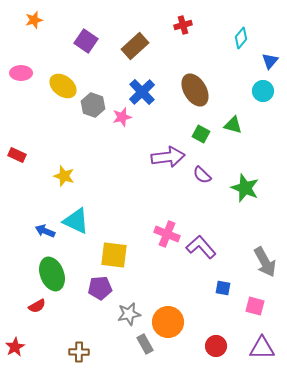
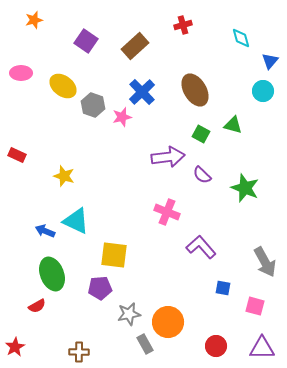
cyan diamond: rotated 55 degrees counterclockwise
pink cross: moved 22 px up
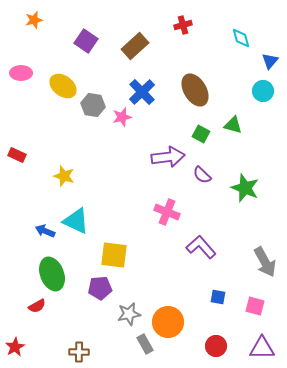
gray hexagon: rotated 10 degrees counterclockwise
blue square: moved 5 px left, 9 px down
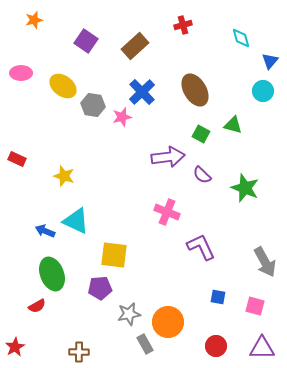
red rectangle: moved 4 px down
purple L-shape: rotated 16 degrees clockwise
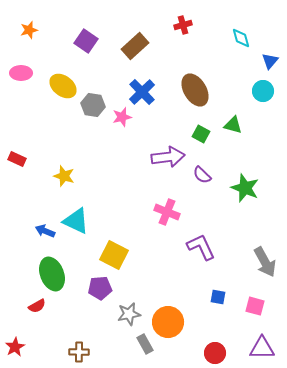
orange star: moved 5 px left, 10 px down
yellow square: rotated 20 degrees clockwise
red circle: moved 1 px left, 7 px down
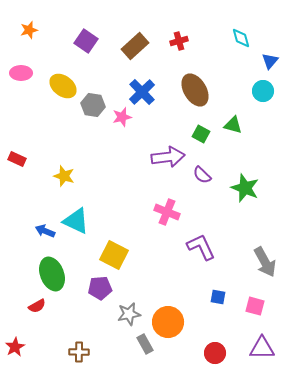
red cross: moved 4 px left, 16 px down
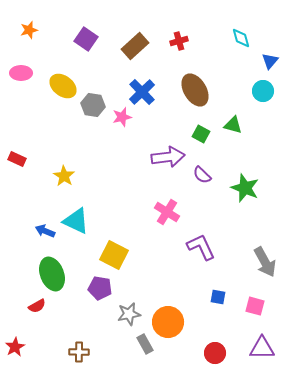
purple square: moved 2 px up
yellow star: rotated 15 degrees clockwise
pink cross: rotated 10 degrees clockwise
purple pentagon: rotated 15 degrees clockwise
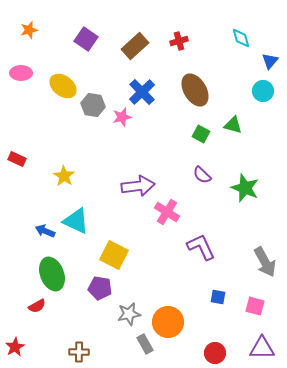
purple arrow: moved 30 px left, 29 px down
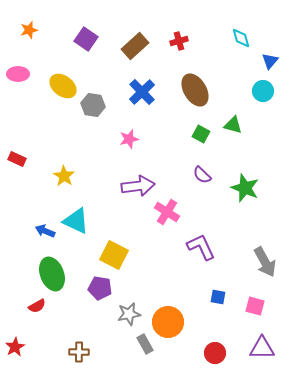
pink ellipse: moved 3 px left, 1 px down
pink star: moved 7 px right, 22 px down
